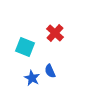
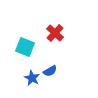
blue semicircle: rotated 96 degrees counterclockwise
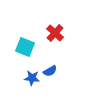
blue star: rotated 21 degrees counterclockwise
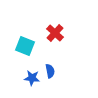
cyan square: moved 1 px up
blue semicircle: rotated 72 degrees counterclockwise
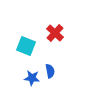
cyan square: moved 1 px right
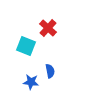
red cross: moved 7 px left, 5 px up
blue star: moved 1 px left, 4 px down
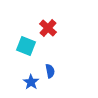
blue star: rotated 28 degrees clockwise
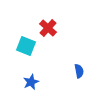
blue semicircle: moved 29 px right
blue star: rotated 14 degrees clockwise
